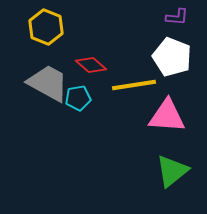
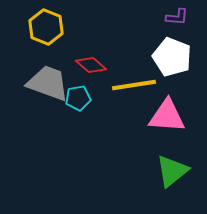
gray trapezoid: rotated 9 degrees counterclockwise
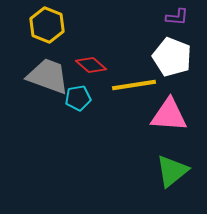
yellow hexagon: moved 1 px right, 2 px up
gray trapezoid: moved 7 px up
pink triangle: moved 2 px right, 1 px up
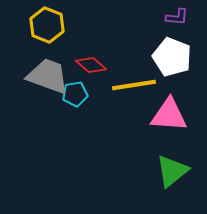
cyan pentagon: moved 3 px left, 4 px up
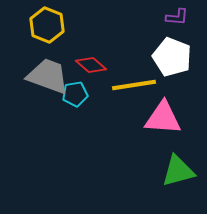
pink triangle: moved 6 px left, 3 px down
green triangle: moved 6 px right; rotated 24 degrees clockwise
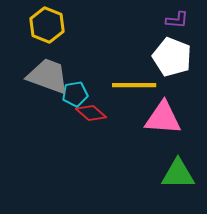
purple L-shape: moved 3 px down
red diamond: moved 48 px down
yellow line: rotated 9 degrees clockwise
green triangle: moved 3 px down; rotated 15 degrees clockwise
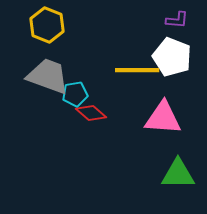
yellow line: moved 3 px right, 15 px up
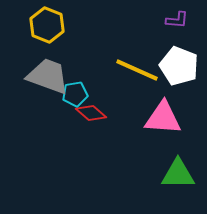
white pentagon: moved 7 px right, 9 px down
yellow line: rotated 24 degrees clockwise
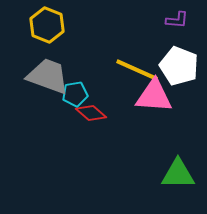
pink triangle: moved 9 px left, 22 px up
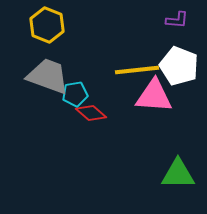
yellow line: rotated 30 degrees counterclockwise
